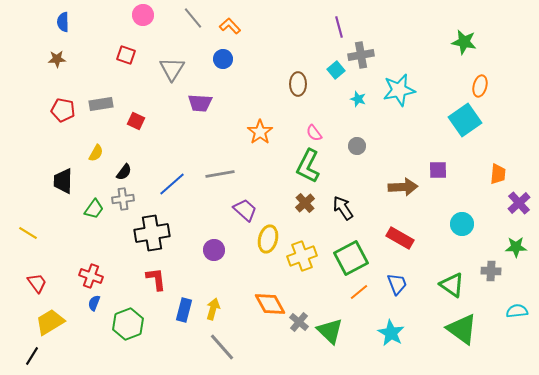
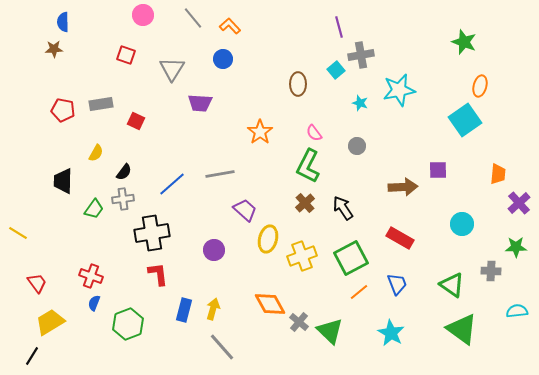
green star at (464, 42): rotated 10 degrees clockwise
brown star at (57, 59): moved 3 px left, 10 px up
cyan star at (358, 99): moved 2 px right, 4 px down
yellow line at (28, 233): moved 10 px left
red L-shape at (156, 279): moved 2 px right, 5 px up
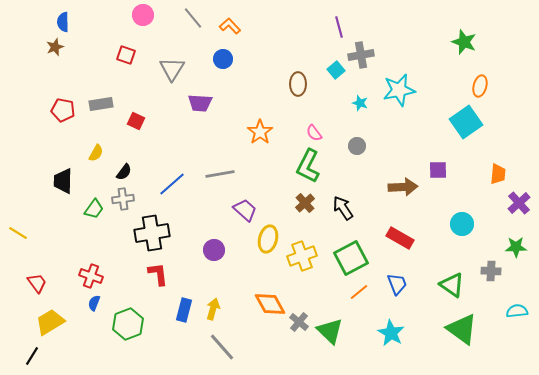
brown star at (54, 49): moved 1 px right, 2 px up; rotated 18 degrees counterclockwise
cyan square at (465, 120): moved 1 px right, 2 px down
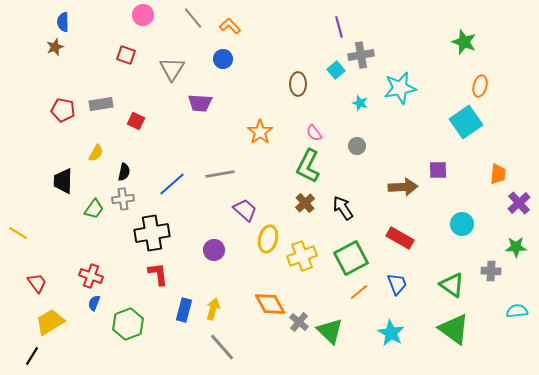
cyan star at (399, 90): moved 1 px right, 2 px up
black semicircle at (124, 172): rotated 24 degrees counterclockwise
green triangle at (462, 329): moved 8 px left
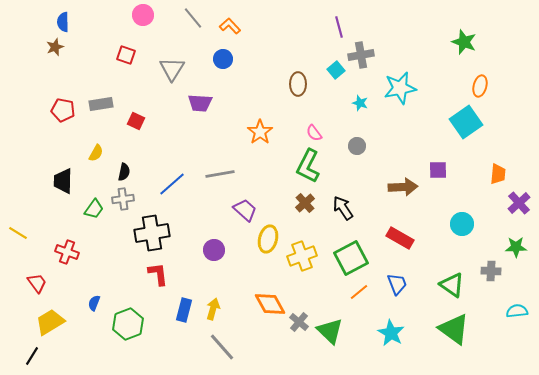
red cross at (91, 276): moved 24 px left, 24 px up
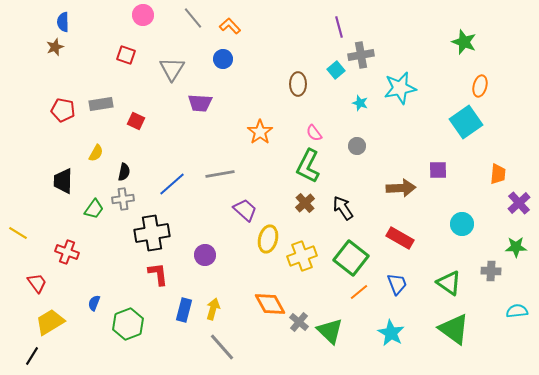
brown arrow at (403, 187): moved 2 px left, 1 px down
purple circle at (214, 250): moved 9 px left, 5 px down
green square at (351, 258): rotated 24 degrees counterclockwise
green triangle at (452, 285): moved 3 px left, 2 px up
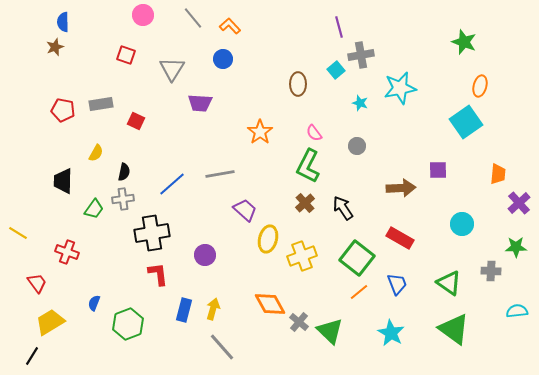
green square at (351, 258): moved 6 px right
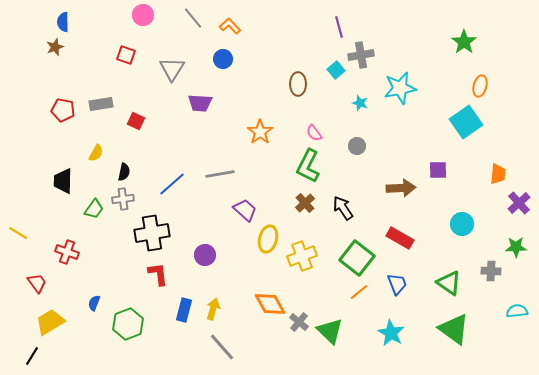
green star at (464, 42): rotated 15 degrees clockwise
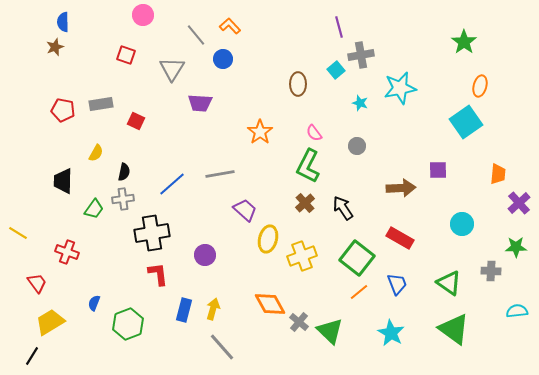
gray line at (193, 18): moved 3 px right, 17 px down
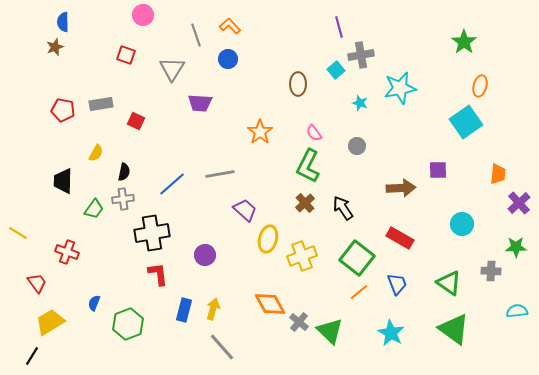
gray line at (196, 35): rotated 20 degrees clockwise
blue circle at (223, 59): moved 5 px right
